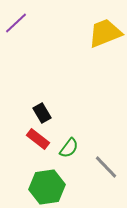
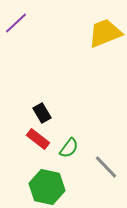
green hexagon: rotated 20 degrees clockwise
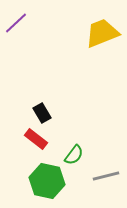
yellow trapezoid: moved 3 px left
red rectangle: moved 2 px left
green semicircle: moved 5 px right, 7 px down
gray line: moved 9 px down; rotated 60 degrees counterclockwise
green hexagon: moved 6 px up
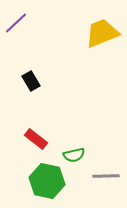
black rectangle: moved 11 px left, 32 px up
green semicircle: rotated 40 degrees clockwise
gray line: rotated 12 degrees clockwise
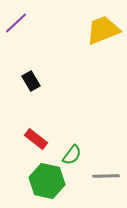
yellow trapezoid: moved 1 px right, 3 px up
green semicircle: moved 2 px left; rotated 40 degrees counterclockwise
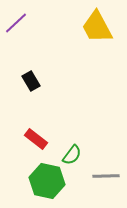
yellow trapezoid: moved 6 px left, 3 px up; rotated 96 degrees counterclockwise
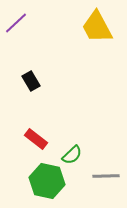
green semicircle: rotated 10 degrees clockwise
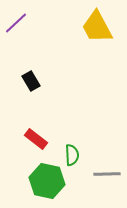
green semicircle: rotated 50 degrees counterclockwise
gray line: moved 1 px right, 2 px up
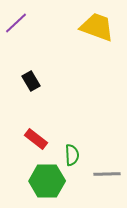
yellow trapezoid: rotated 138 degrees clockwise
green hexagon: rotated 12 degrees counterclockwise
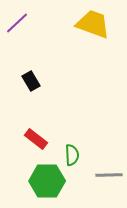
purple line: moved 1 px right
yellow trapezoid: moved 4 px left, 3 px up
gray line: moved 2 px right, 1 px down
